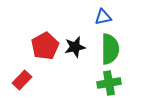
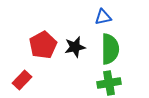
red pentagon: moved 2 px left, 1 px up
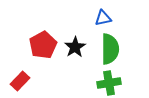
blue triangle: moved 1 px down
black star: rotated 20 degrees counterclockwise
red rectangle: moved 2 px left, 1 px down
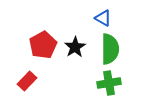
blue triangle: rotated 42 degrees clockwise
red rectangle: moved 7 px right
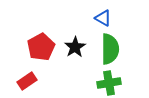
red pentagon: moved 2 px left, 2 px down
red rectangle: rotated 12 degrees clockwise
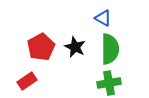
black star: rotated 15 degrees counterclockwise
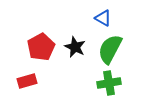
green semicircle: rotated 152 degrees counterclockwise
red rectangle: rotated 18 degrees clockwise
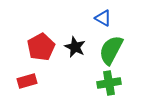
green semicircle: moved 1 px right, 1 px down
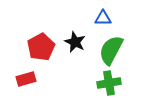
blue triangle: rotated 30 degrees counterclockwise
black star: moved 5 px up
red rectangle: moved 1 px left, 2 px up
